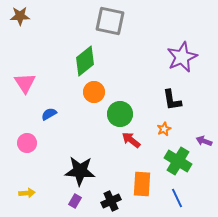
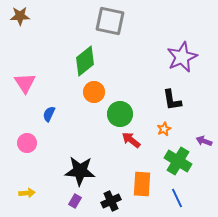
blue semicircle: rotated 35 degrees counterclockwise
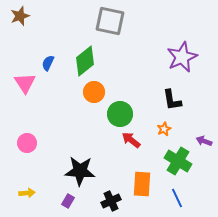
brown star: rotated 18 degrees counterclockwise
blue semicircle: moved 1 px left, 51 px up
purple rectangle: moved 7 px left
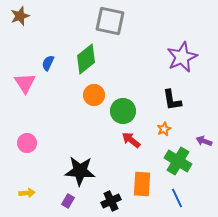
green diamond: moved 1 px right, 2 px up
orange circle: moved 3 px down
green circle: moved 3 px right, 3 px up
